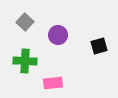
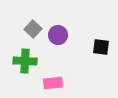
gray square: moved 8 px right, 7 px down
black square: moved 2 px right, 1 px down; rotated 24 degrees clockwise
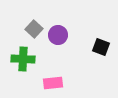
gray square: moved 1 px right
black square: rotated 12 degrees clockwise
green cross: moved 2 px left, 2 px up
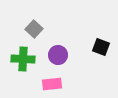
purple circle: moved 20 px down
pink rectangle: moved 1 px left, 1 px down
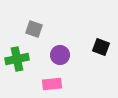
gray square: rotated 24 degrees counterclockwise
purple circle: moved 2 px right
green cross: moved 6 px left; rotated 15 degrees counterclockwise
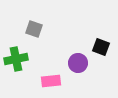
purple circle: moved 18 px right, 8 px down
green cross: moved 1 px left
pink rectangle: moved 1 px left, 3 px up
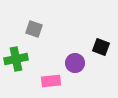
purple circle: moved 3 px left
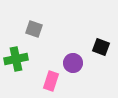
purple circle: moved 2 px left
pink rectangle: rotated 66 degrees counterclockwise
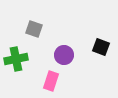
purple circle: moved 9 px left, 8 px up
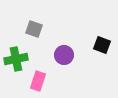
black square: moved 1 px right, 2 px up
pink rectangle: moved 13 px left
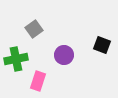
gray square: rotated 36 degrees clockwise
